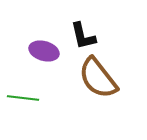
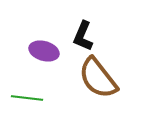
black L-shape: rotated 36 degrees clockwise
green line: moved 4 px right
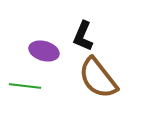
green line: moved 2 px left, 12 px up
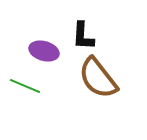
black L-shape: rotated 20 degrees counterclockwise
green line: rotated 16 degrees clockwise
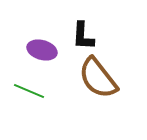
purple ellipse: moved 2 px left, 1 px up
green line: moved 4 px right, 5 px down
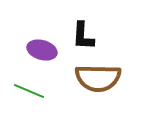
brown semicircle: rotated 51 degrees counterclockwise
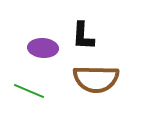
purple ellipse: moved 1 px right, 2 px up; rotated 12 degrees counterclockwise
brown semicircle: moved 2 px left, 1 px down
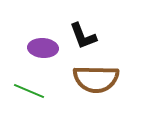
black L-shape: rotated 24 degrees counterclockwise
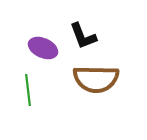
purple ellipse: rotated 20 degrees clockwise
green line: moved 1 px left, 1 px up; rotated 60 degrees clockwise
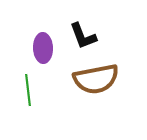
purple ellipse: rotated 64 degrees clockwise
brown semicircle: rotated 12 degrees counterclockwise
